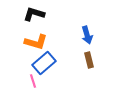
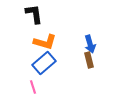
black L-shape: rotated 65 degrees clockwise
blue arrow: moved 3 px right, 9 px down
orange L-shape: moved 9 px right
pink line: moved 6 px down
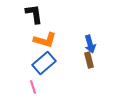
orange L-shape: moved 2 px up
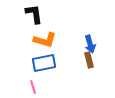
blue rectangle: rotated 30 degrees clockwise
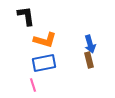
black L-shape: moved 8 px left, 2 px down
pink line: moved 2 px up
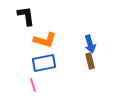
brown rectangle: moved 1 px right, 1 px down
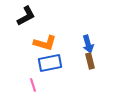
black L-shape: rotated 70 degrees clockwise
orange L-shape: moved 3 px down
blue arrow: moved 2 px left
blue rectangle: moved 6 px right
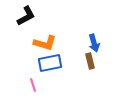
blue arrow: moved 6 px right, 1 px up
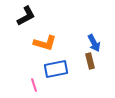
blue arrow: rotated 12 degrees counterclockwise
blue rectangle: moved 6 px right, 6 px down
pink line: moved 1 px right
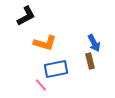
pink line: moved 7 px right; rotated 24 degrees counterclockwise
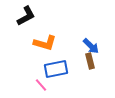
blue arrow: moved 3 px left, 3 px down; rotated 18 degrees counterclockwise
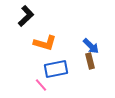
black L-shape: rotated 15 degrees counterclockwise
